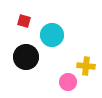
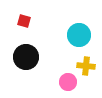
cyan circle: moved 27 px right
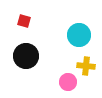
black circle: moved 1 px up
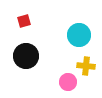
red square: rotated 32 degrees counterclockwise
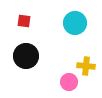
red square: rotated 24 degrees clockwise
cyan circle: moved 4 px left, 12 px up
pink circle: moved 1 px right
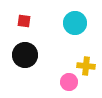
black circle: moved 1 px left, 1 px up
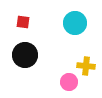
red square: moved 1 px left, 1 px down
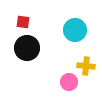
cyan circle: moved 7 px down
black circle: moved 2 px right, 7 px up
